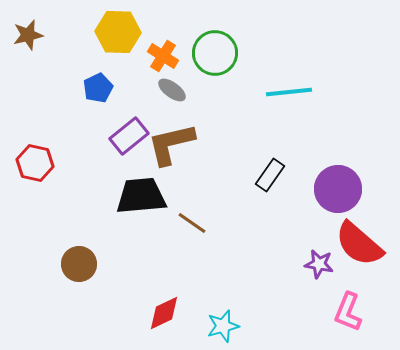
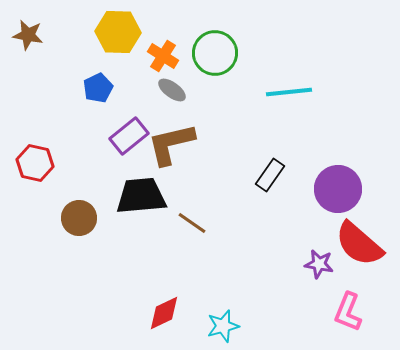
brown star: rotated 24 degrees clockwise
brown circle: moved 46 px up
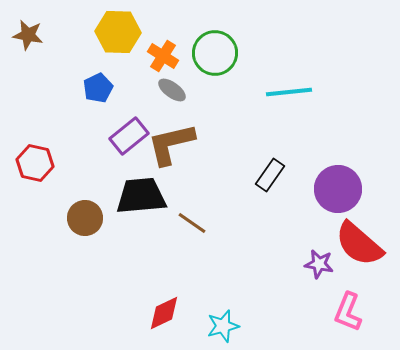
brown circle: moved 6 px right
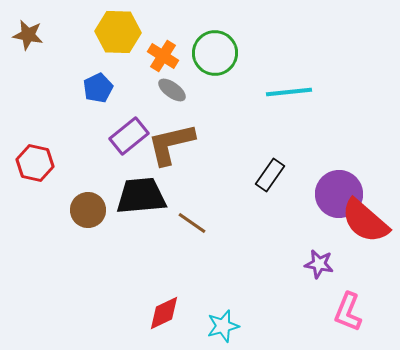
purple circle: moved 1 px right, 5 px down
brown circle: moved 3 px right, 8 px up
red semicircle: moved 6 px right, 23 px up
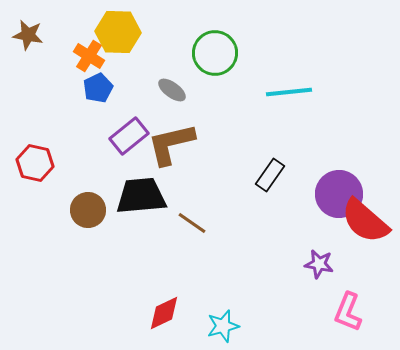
orange cross: moved 74 px left
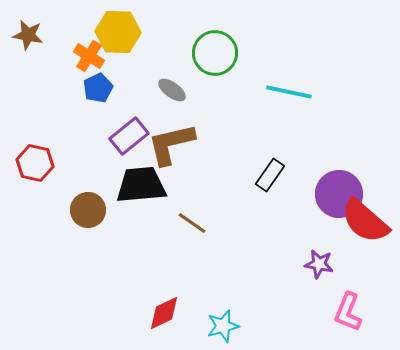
cyan line: rotated 18 degrees clockwise
black trapezoid: moved 11 px up
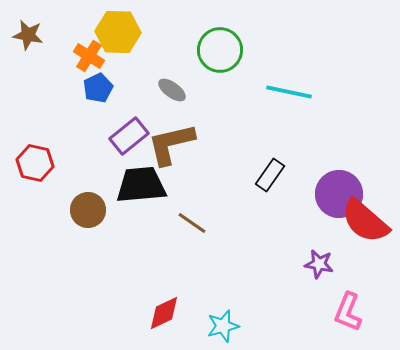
green circle: moved 5 px right, 3 px up
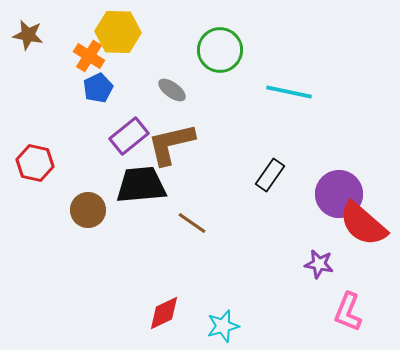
red semicircle: moved 2 px left, 3 px down
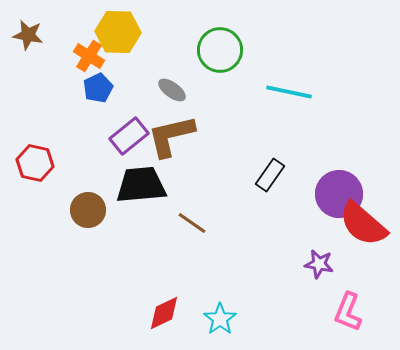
brown L-shape: moved 8 px up
cyan star: moved 3 px left, 7 px up; rotated 20 degrees counterclockwise
